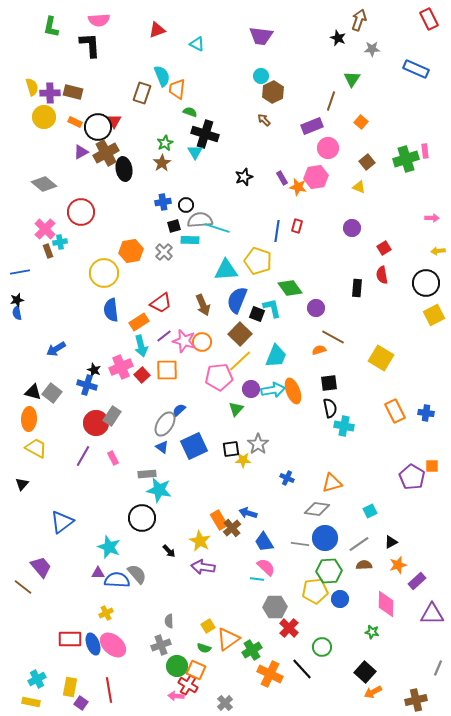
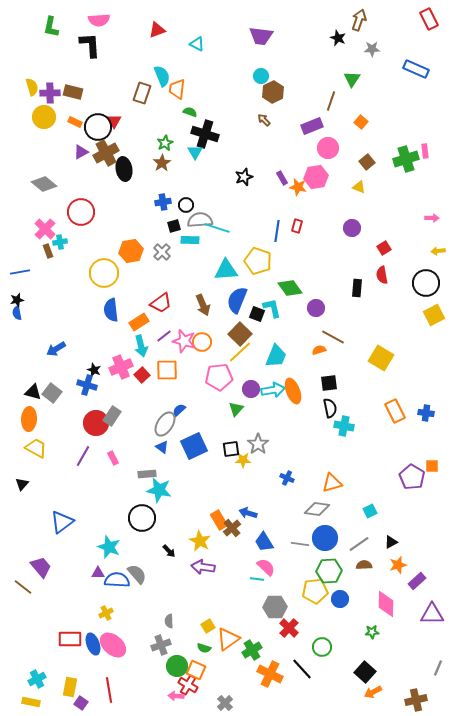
gray cross at (164, 252): moved 2 px left
yellow line at (240, 361): moved 9 px up
green star at (372, 632): rotated 16 degrees counterclockwise
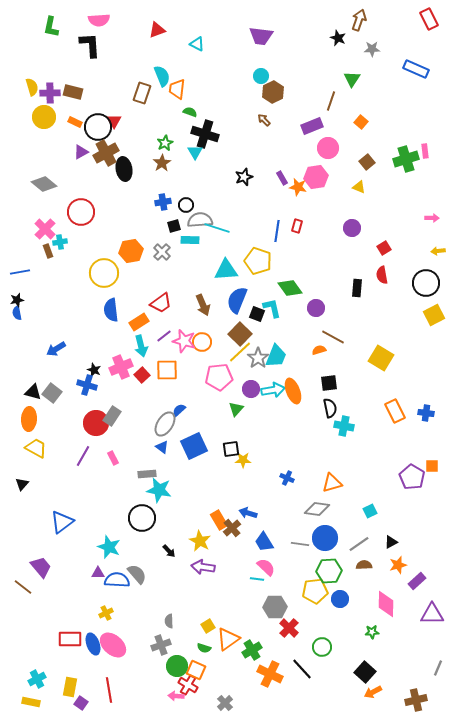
gray star at (258, 444): moved 86 px up
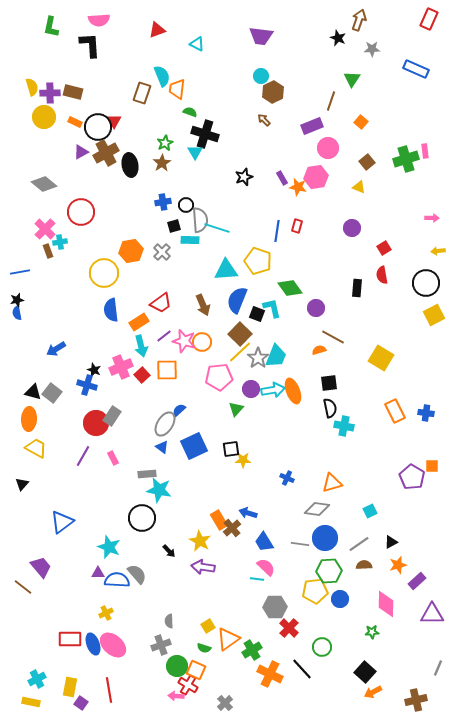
red rectangle at (429, 19): rotated 50 degrees clockwise
black ellipse at (124, 169): moved 6 px right, 4 px up
gray semicircle at (200, 220): rotated 90 degrees clockwise
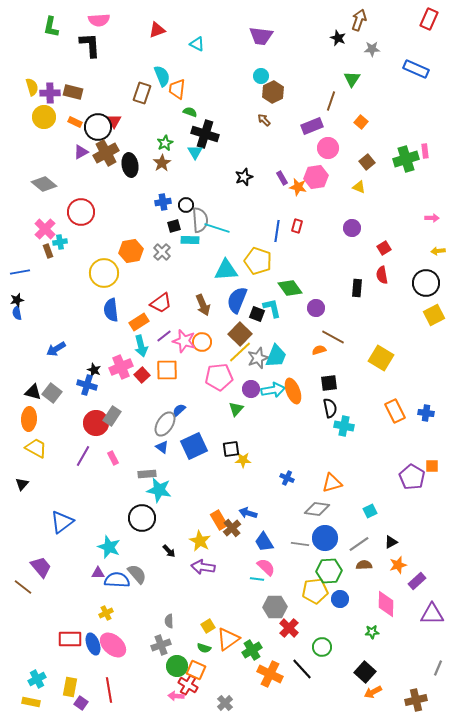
gray star at (258, 358): rotated 15 degrees clockwise
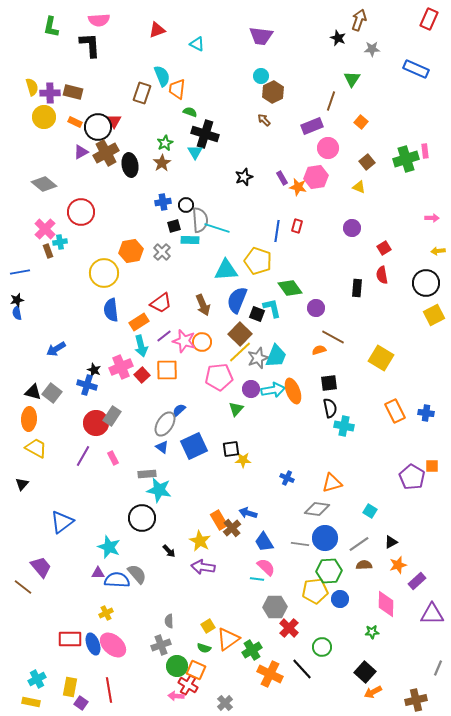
cyan square at (370, 511): rotated 32 degrees counterclockwise
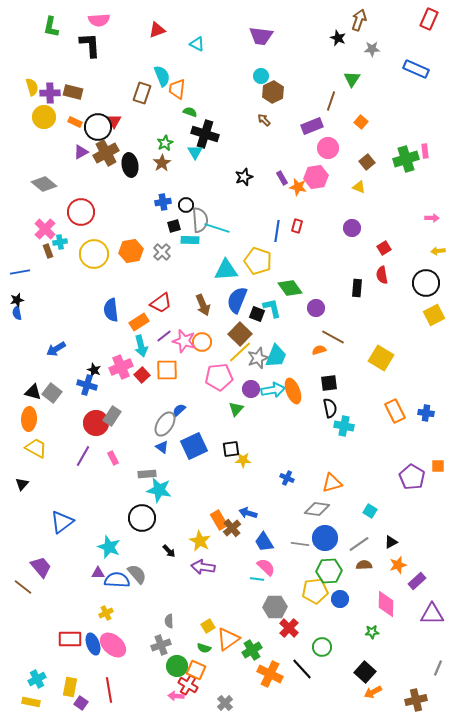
yellow circle at (104, 273): moved 10 px left, 19 px up
orange square at (432, 466): moved 6 px right
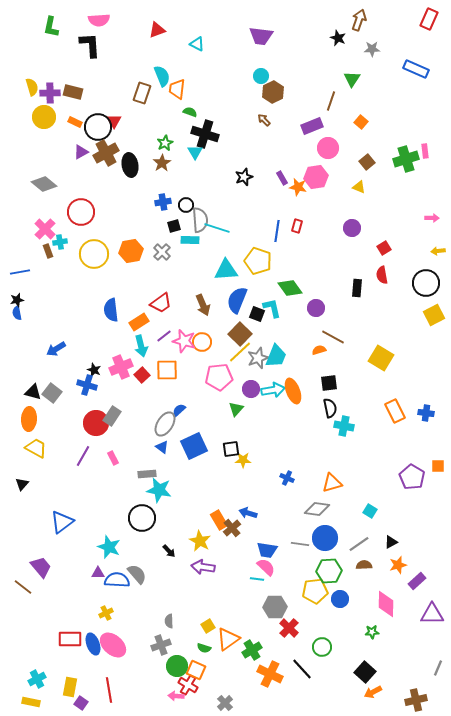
blue trapezoid at (264, 542): moved 3 px right, 8 px down; rotated 50 degrees counterclockwise
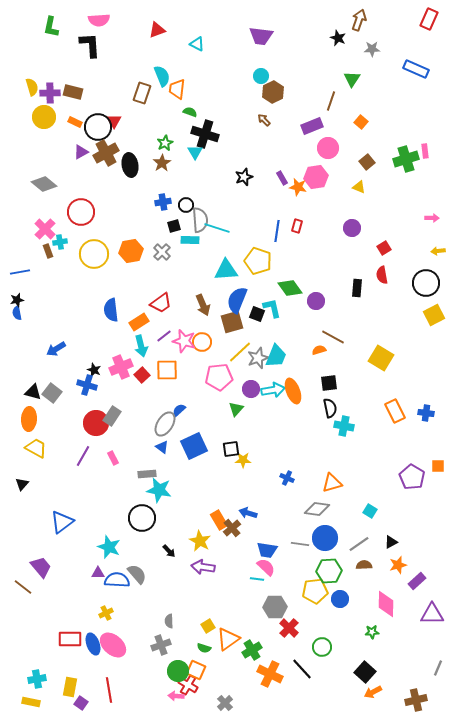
purple circle at (316, 308): moved 7 px up
brown square at (240, 334): moved 8 px left, 12 px up; rotated 30 degrees clockwise
green circle at (177, 666): moved 1 px right, 5 px down
cyan cross at (37, 679): rotated 18 degrees clockwise
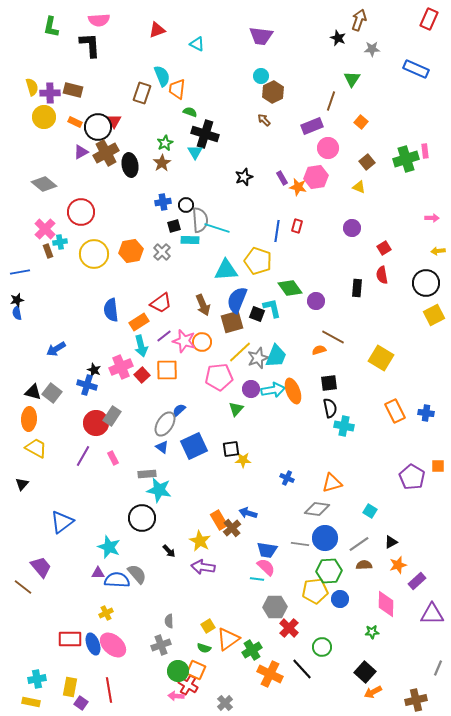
brown rectangle at (73, 92): moved 2 px up
